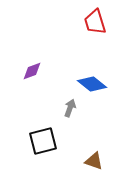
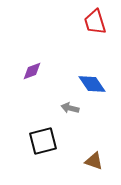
blue diamond: rotated 16 degrees clockwise
gray arrow: rotated 96 degrees counterclockwise
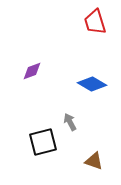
blue diamond: rotated 24 degrees counterclockwise
gray arrow: moved 14 px down; rotated 48 degrees clockwise
black square: moved 1 px down
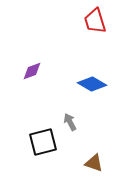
red trapezoid: moved 1 px up
brown triangle: moved 2 px down
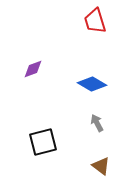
purple diamond: moved 1 px right, 2 px up
gray arrow: moved 27 px right, 1 px down
brown triangle: moved 7 px right, 3 px down; rotated 18 degrees clockwise
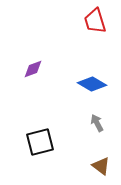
black square: moved 3 px left
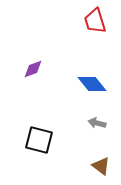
blue diamond: rotated 20 degrees clockwise
gray arrow: rotated 48 degrees counterclockwise
black square: moved 1 px left, 2 px up; rotated 28 degrees clockwise
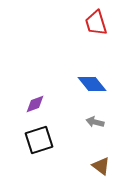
red trapezoid: moved 1 px right, 2 px down
purple diamond: moved 2 px right, 35 px down
gray arrow: moved 2 px left, 1 px up
black square: rotated 32 degrees counterclockwise
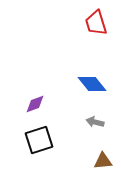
brown triangle: moved 2 px right, 5 px up; rotated 42 degrees counterclockwise
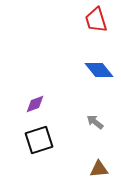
red trapezoid: moved 3 px up
blue diamond: moved 7 px right, 14 px up
gray arrow: rotated 24 degrees clockwise
brown triangle: moved 4 px left, 8 px down
